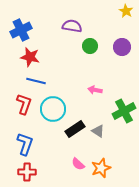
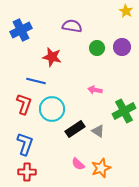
green circle: moved 7 px right, 2 px down
red star: moved 22 px right
cyan circle: moved 1 px left
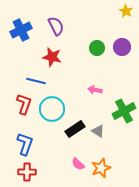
purple semicircle: moved 16 px left; rotated 54 degrees clockwise
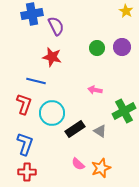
blue cross: moved 11 px right, 16 px up; rotated 15 degrees clockwise
cyan circle: moved 4 px down
gray triangle: moved 2 px right
